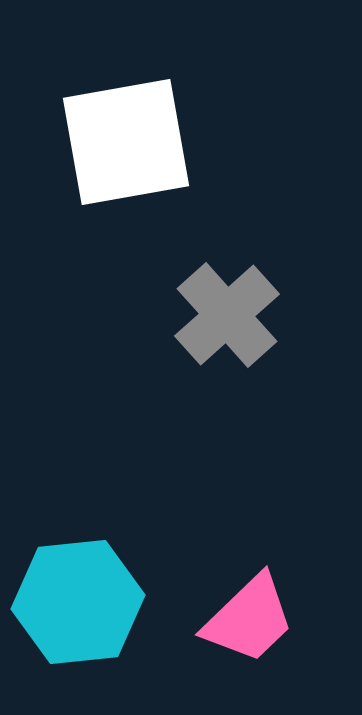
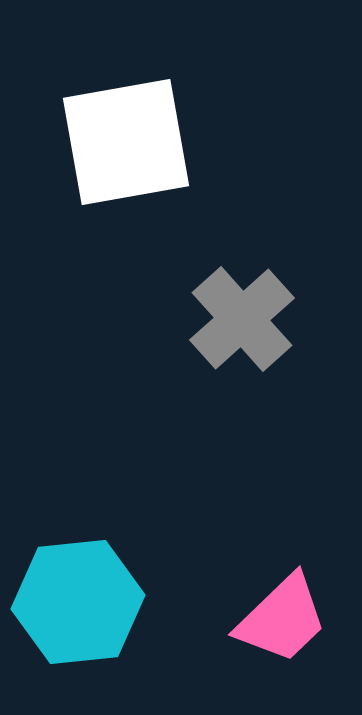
gray cross: moved 15 px right, 4 px down
pink trapezoid: moved 33 px right
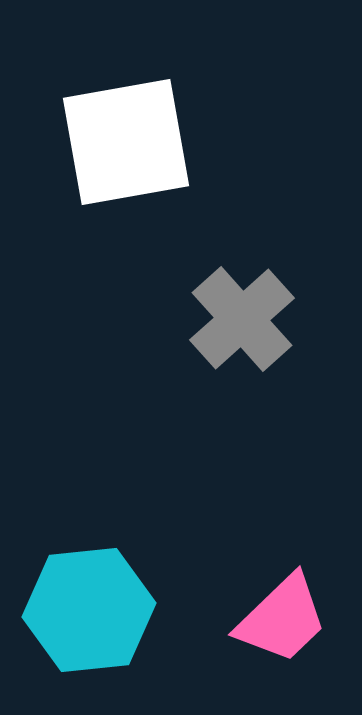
cyan hexagon: moved 11 px right, 8 px down
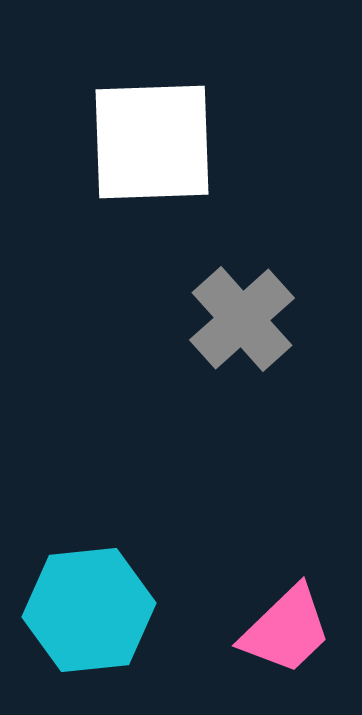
white square: moved 26 px right; rotated 8 degrees clockwise
pink trapezoid: moved 4 px right, 11 px down
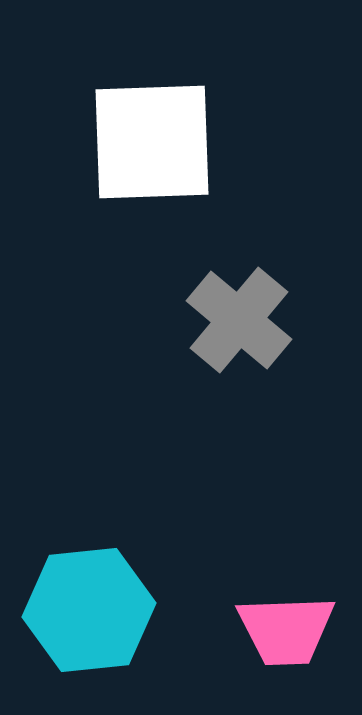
gray cross: moved 3 px left, 1 px down; rotated 8 degrees counterclockwise
pink trapezoid: rotated 42 degrees clockwise
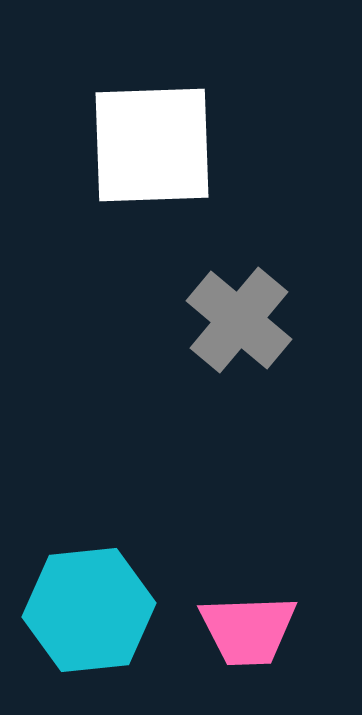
white square: moved 3 px down
pink trapezoid: moved 38 px left
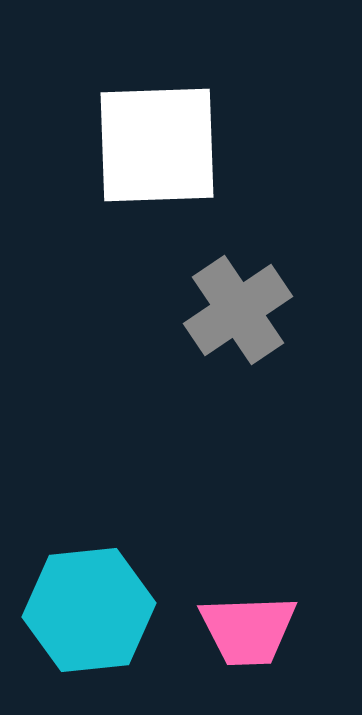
white square: moved 5 px right
gray cross: moved 1 px left, 10 px up; rotated 16 degrees clockwise
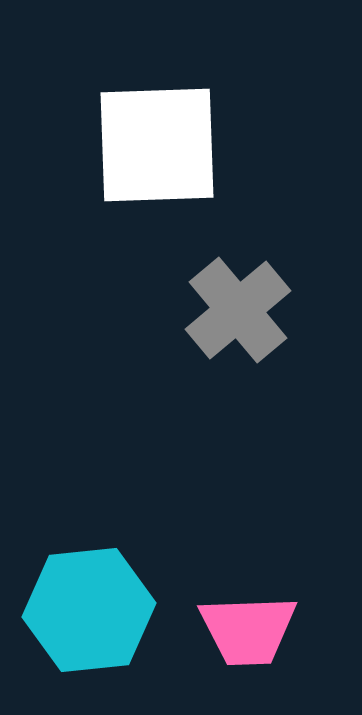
gray cross: rotated 6 degrees counterclockwise
